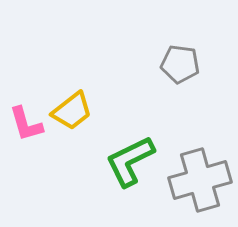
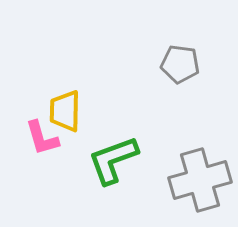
yellow trapezoid: moved 7 px left; rotated 129 degrees clockwise
pink L-shape: moved 16 px right, 14 px down
green L-shape: moved 17 px left, 1 px up; rotated 6 degrees clockwise
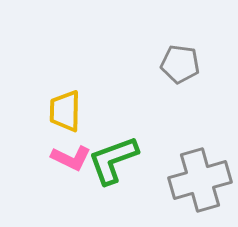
pink L-shape: moved 29 px right, 20 px down; rotated 48 degrees counterclockwise
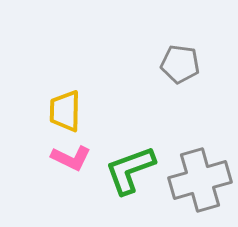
green L-shape: moved 17 px right, 10 px down
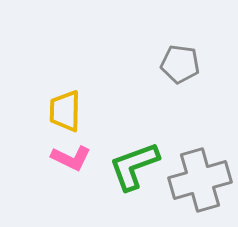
green L-shape: moved 4 px right, 4 px up
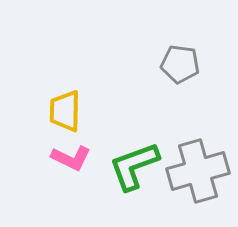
gray cross: moved 2 px left, 9 px up
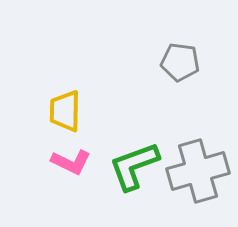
gray pentagon: moved 2 px up
pink L-shape: moved 4 px down
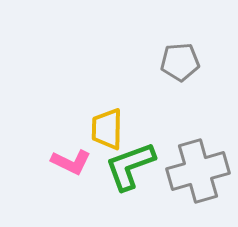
gray pentagon: rotated 12 degrees counterclockwise
yellow trapezoid: moved 42 px right, 18 px down
green L-shape: moved 4 px left
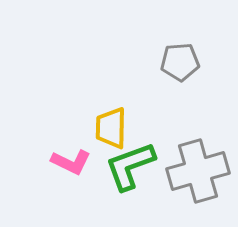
yellow trapezoid: moved 4 px right, 1 px up
